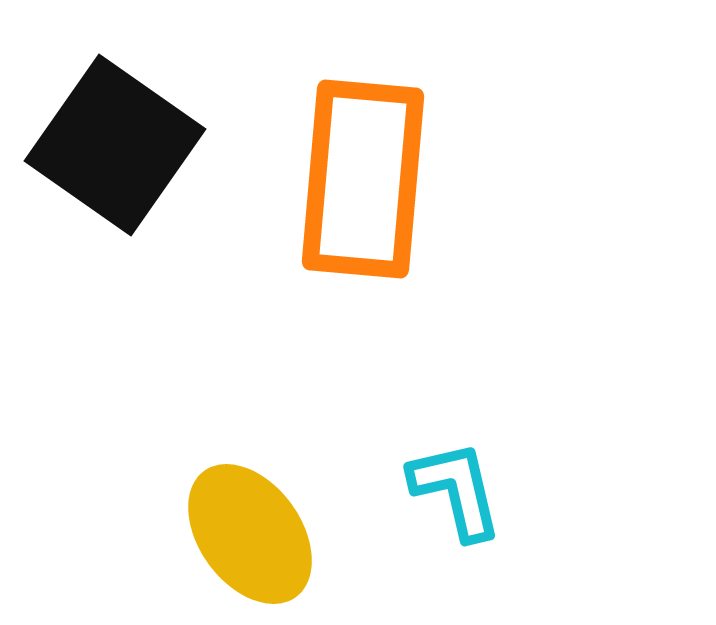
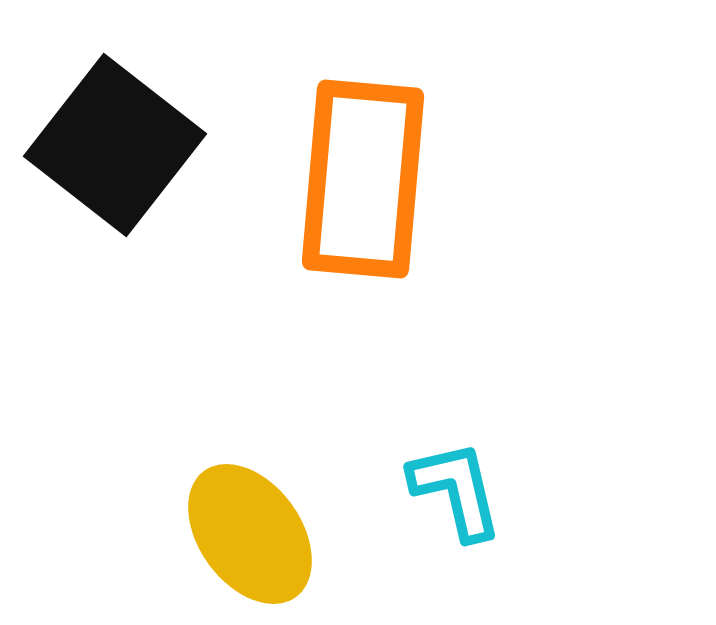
black square: rotated 3 degrees clockwise
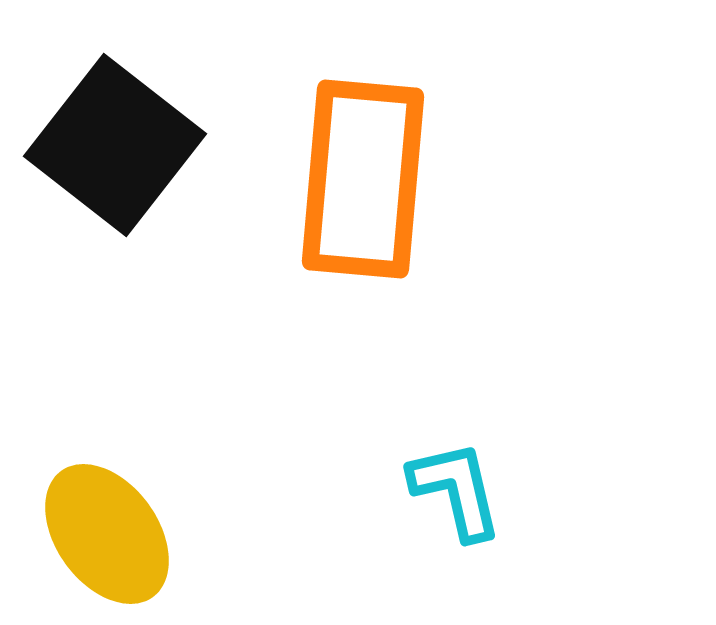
yellow ellipse: moved 143 px left
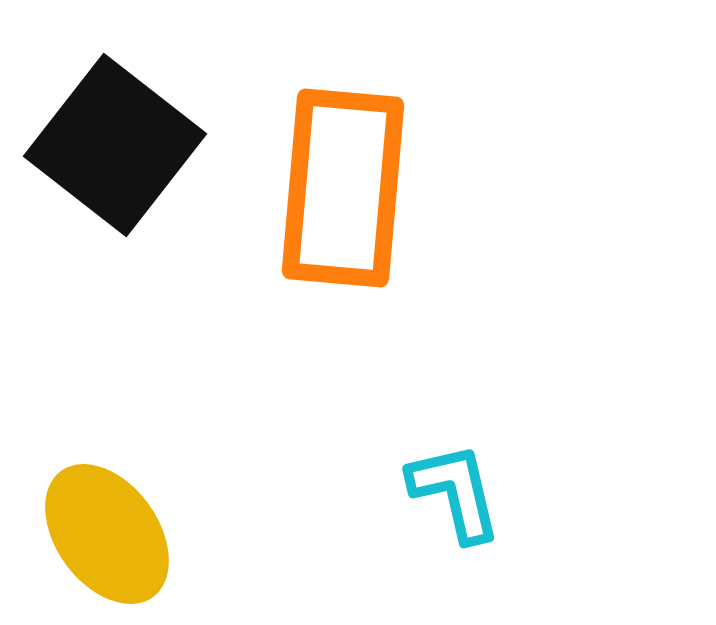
orange rectangle: moved 20 px left, 9 px down
cyan L-shape: moved 1 px left, 2 px down
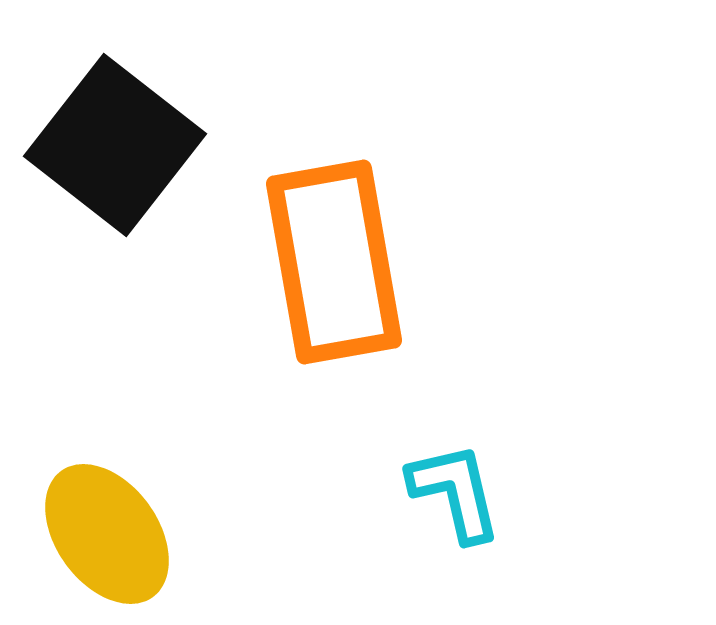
orange rectangle: moved 9 px left, 74 px down; rotated 15 degrees counterclockwise
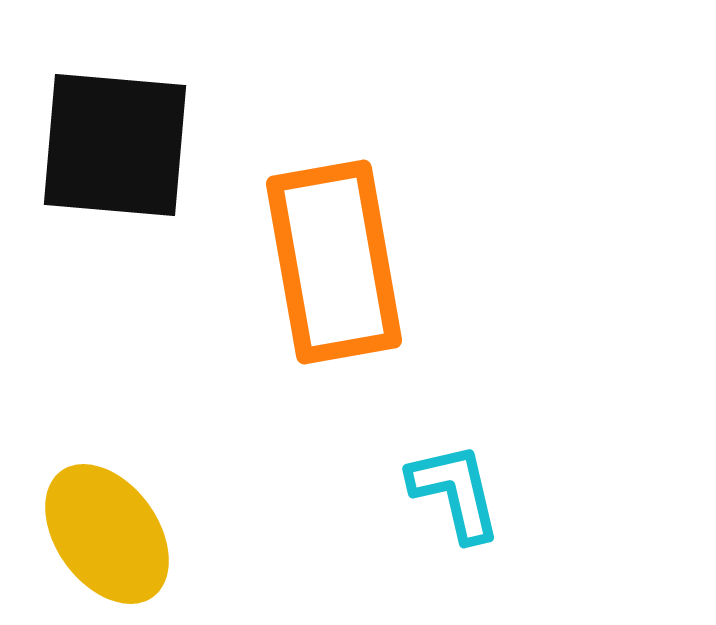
black square: rotated 33 degrees counterclockwise
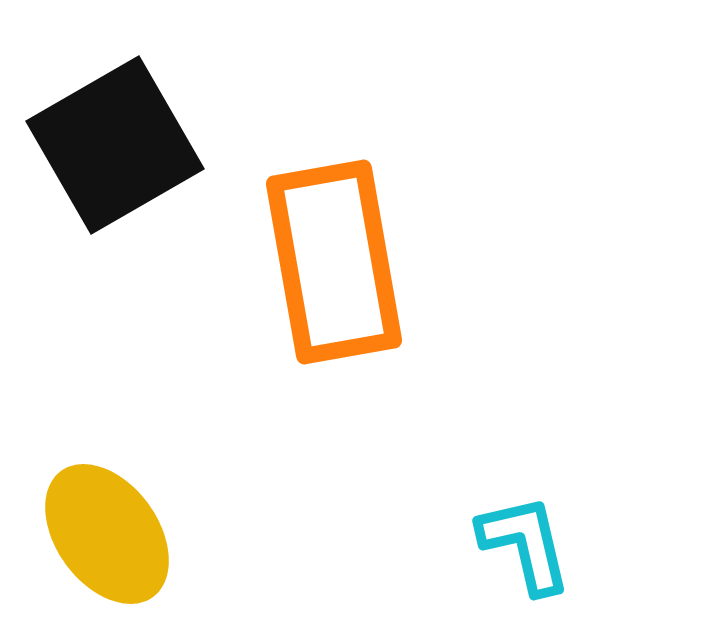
black square: rotated 35 degrees counterclockwise
cyan L-shape: moved 70 px right, 52 px down
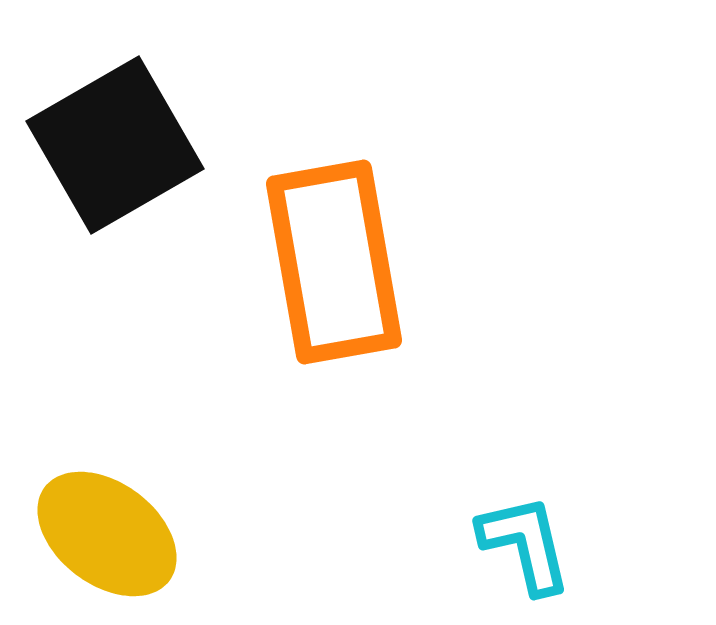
yellow ellipse: rotated 17 degrees counterclockwise
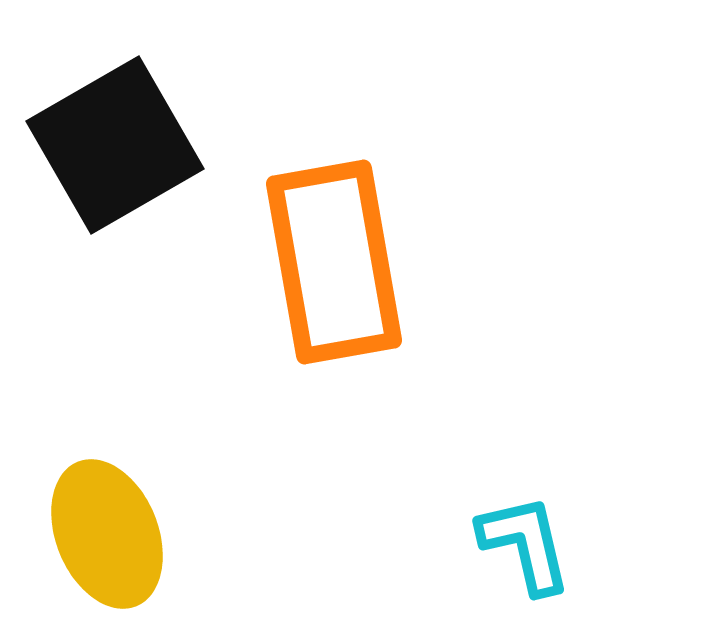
yellow ellipse: rotated 31 degrees clockwise
